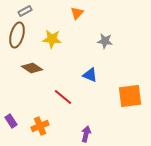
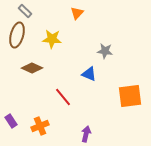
gray rectangle: rotated 72 degrees clockwise
gray star: moved 10 px down
brown diamond: rotated 10 degrees counterclockwise
blue triangle: moved 1 px left, 1 px up
red line: rotated 12 degrees clockwise
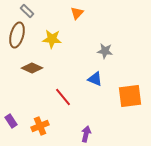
gray rectangle: moved 2 px right
blue triangle: moved 6 px right, 5 px down
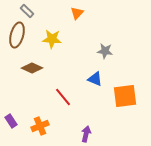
orange square: moved 5 px left
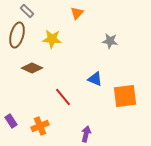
gray star: moved 5 px right, 10 px up
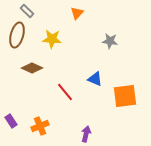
red line: moved 2 px right, 5 px up
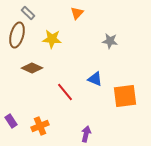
gray rectangle: moved 1 px right, 2 px down
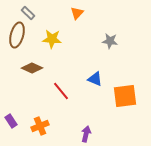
red line: moved 4 px left, 1 px up
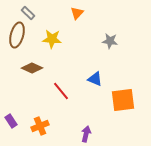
orange square: moved 2 px left, 4 px down
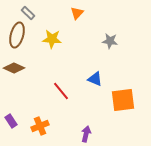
brown diamond: moved 18 px left
